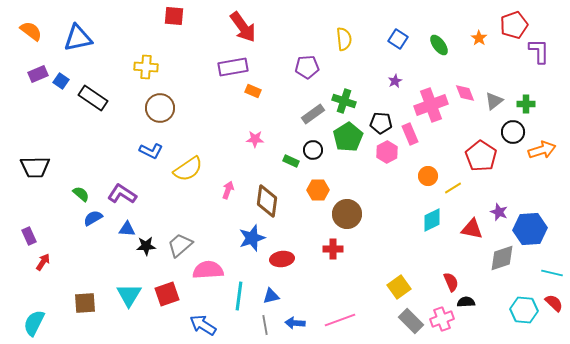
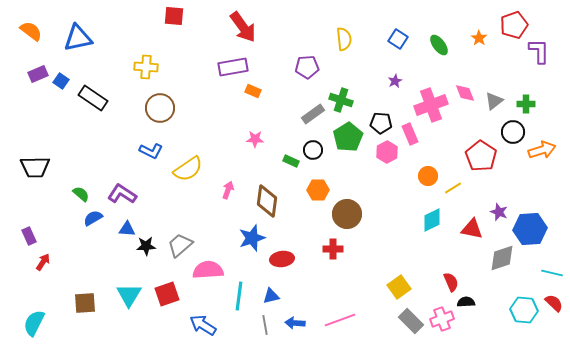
green cross at (344, 101): moved 3 px left, 1 px up
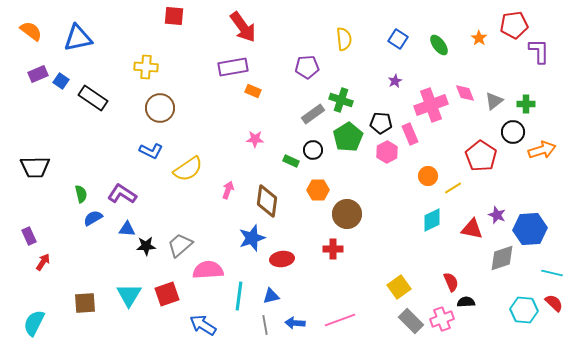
red pentagon at (514, 25): rotated 12 degrees clockwise
green semicircle at (81, 194): rotated 36 degrees clockwise
purple star at (499, 212): moved 2 px left, 3 px down
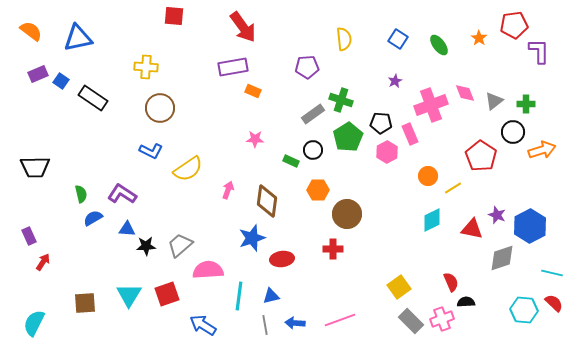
blue hexagon at (530, 229): moved 3 px up; rotated 24 degrees counterclockwise
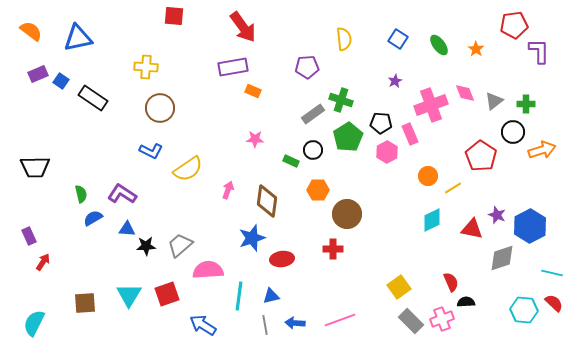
orange star at (479, 38): moved 3 px left, 11 px down
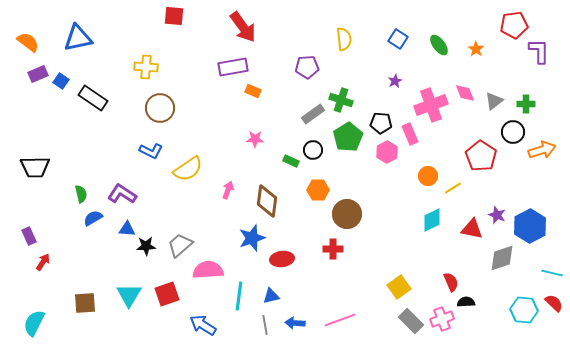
orange semicircle at (31, 31): moved 3 px left, 11 px down
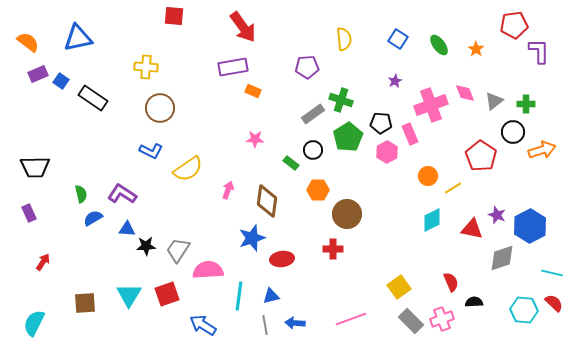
green rectangle at (291, 161): moved 2 px down; rotated 14 degrees clockwise
purple rectangle at (29, 236): moved 23 px up
gray trapezoid at (180, 245): moved 2 px left, 5 px down; rotated 16 degrees counterclockwise
black semicircle at (466, 302): moved 8 px right
pink line at (340, 320): moved 11 px right, 1 px up
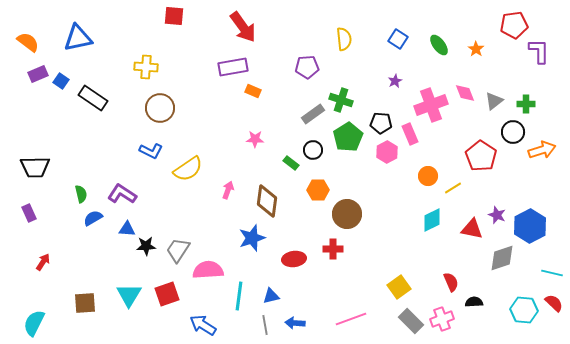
red ellipse at (282, 259): moved 12 px right
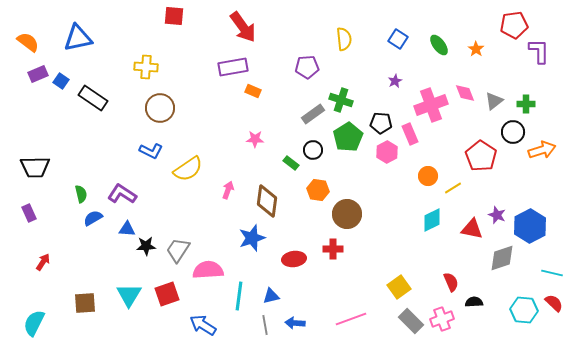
orange hexagon at (318, 190): rotated 10 degrees clockwise
